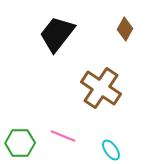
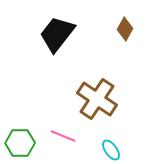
brown cross: moved 4 px left, 11 px down
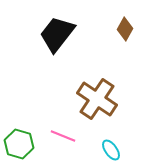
green hexagon: moved 1 px left, 1 px down; rotated 16 degrees clockwise
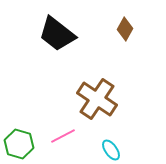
black trapezoid: rotated 90 degrees counterclockwise
pink line: rotated 50 degrees counterclockwise
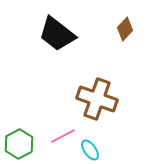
brown diamond: rotated 15 degrees clockwise
brown cross: rotated 15 degrees counterclockwise
green hexagon: rotated 16 degrees clockwise
cyan ellipse: moved 21 px left
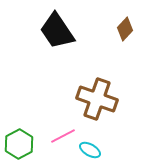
black trapezoid: moved 3 px up; rotated 18 degrees clockwise
cyan ellipse: rotated 25 degrees counterclockwise
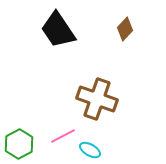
black trapezoid: moved 1 px right, 1 px up
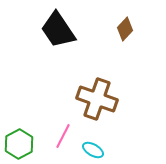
pink line: rotated 35 degrees counterclockwise
cyan ellipse: moved 3 px right
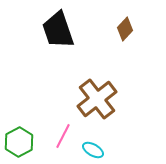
black trapezoid: rotated 15 degrees clockwise
brown cross: rotated 33 degrees clockwise
green hexagon: moved 2 px up
